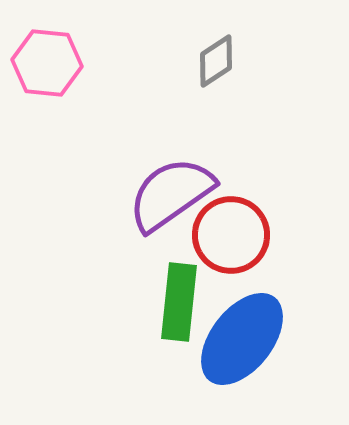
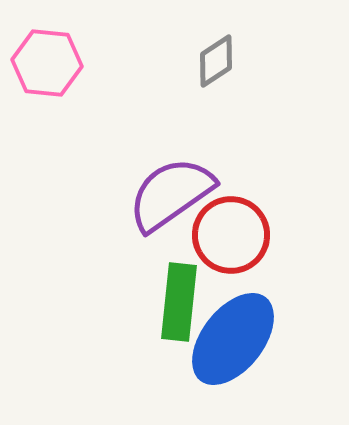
blue ellipse: moved 9 px left
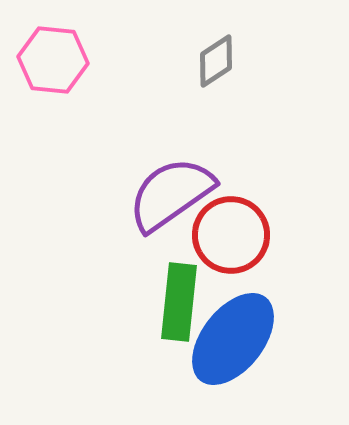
pink hexagon: moved 6 px right, 3 px up
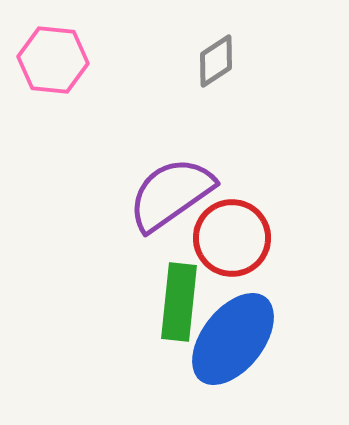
red circle: moved 1 px right, 3 px down
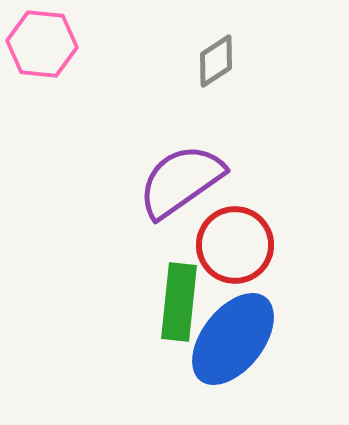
pink hexagon: moved 11 px left, 16 px up
purple semicircle: moved 10 px right, 13 px up
red circle: moved 3 px right, 7 px down
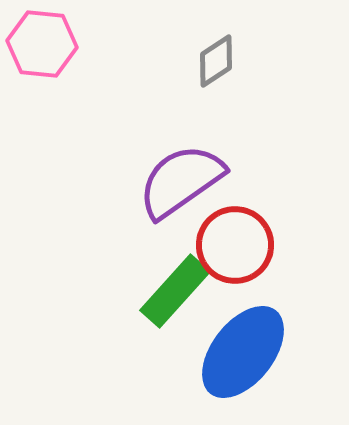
green rectangle: moved 4 px left, 11 px up; rotated 36 degrees clockwise
blue ellipse: moved 10 px right, 13 px down
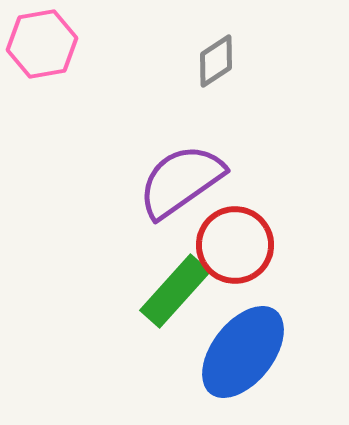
pink hexagon: rotated 16 degrees counterclockwise
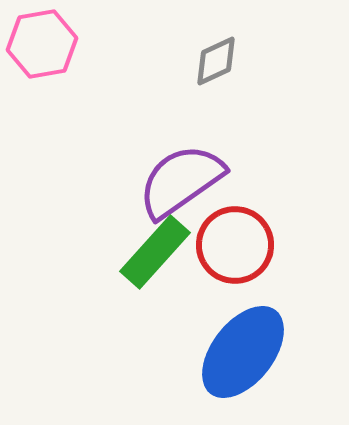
gray diamond: rotated 8 degrees clockwise
green rectangle: moved 20 px left, 39 px up
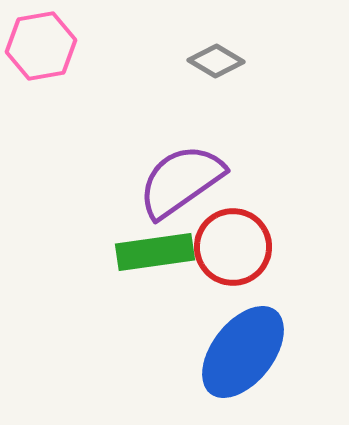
pink hexagon: moved 1 px left, 2 px down
gray diamond: rotated 56 degrees clockwise
red circle: moved 2 px left, 2 px down
green rectangle: rotated 40 degrees clockwise
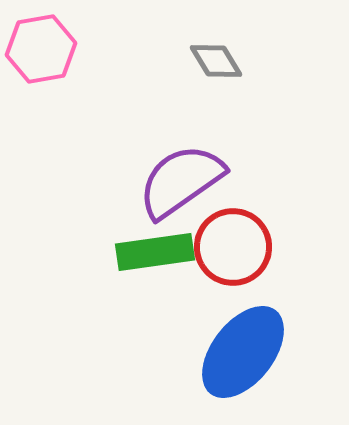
pink hexagon: moved 3 px down
gray diamond: rotated 28 degrees clockwise
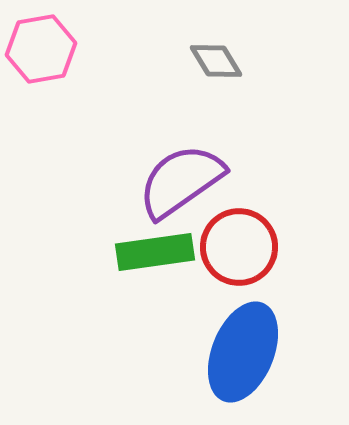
red circle: moved 6 px right
blue ellipse: rotated 16 degrees counterclockwise
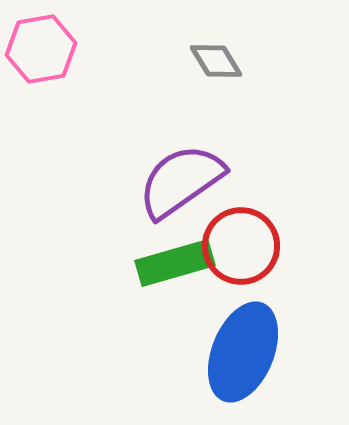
red circle: moved 2 px right, 1 px up
green rectangle: moved 20 px right, 11 px down; rotated 8 degrees counterclockwise
